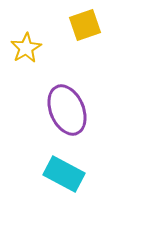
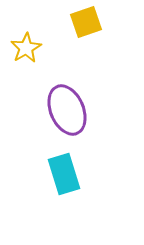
yellow square: moved 1 px right, 3 px up
cyan rectangle: rotated 45 degrees clockwise
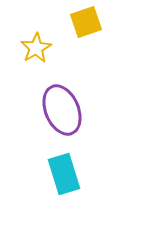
yellow star: moved 10 px right
purple ellipse: moved 5 px left
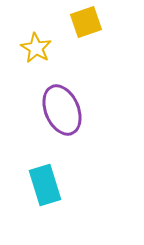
yellow star: rotated 12 degrees counterclockwise
cyan rectangle: moved 19 px left, 11 px down
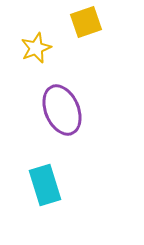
yellow star: rotated 20 degrees clockwise
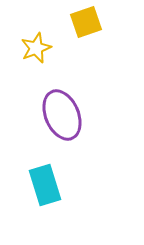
purple ellipse: moved 5 px down
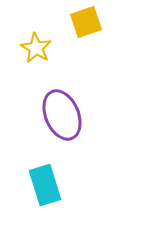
yellow star: rotated 20 degrees counterclockwise
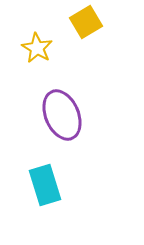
yellow square: rotated 12 degrees counterclockwise
yellow star: moved 1 px right
